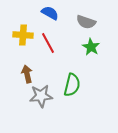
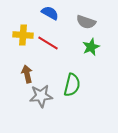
red line: rotated 30 degrees counterclockwise
green star: rotated 18 degrees clockwise
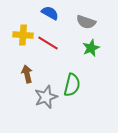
green star: moved 1 px down
gray star: moved 5 px right, 1 px down; rotated 15 degrees counterclockwise
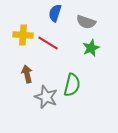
blue semicircle: moved 5 px right; rotated 102 degrees counterclockwise
gray star: rotated 30 degrees counterclockwise
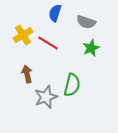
yellow cross: rotated 36 degrees counterclockwise
gray star: rotated 30 degrees clockwise
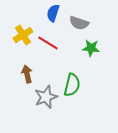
blue semicircle: moved 2 px left
gray semicircle: moved 7 px left, 1 px down
green star: rotated 30 degrees clockwise
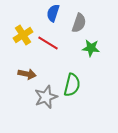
gray semicircle: rotated 90 degrees counterclockwise
brown arrow: rotated 114 degrees clockwise
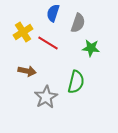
gray semicircle: moved 1 px left
yellow cross: moved 3 px up
brown arrow: moved 3 px up
green semicircle: moved 4 px right, 3 px up
gray star: rotated 10 degrees counterclockwise
